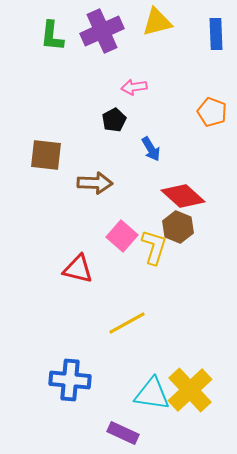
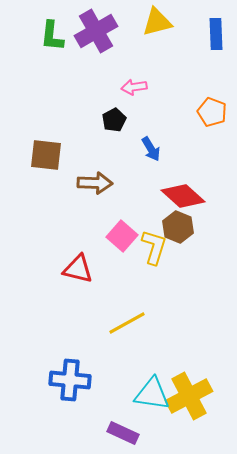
purple cross: moved 6 px left; rotated 6 degrees counterclockwise
yellow cross: moved 1 px left, 6 px down; rotated 15 degrees clockwise
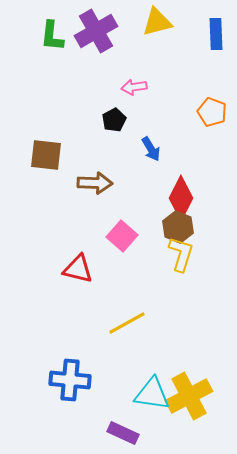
red diamond: moved 2 px left, 2 px down; rotated 75 degrees clockwise
yellow L-shape: moved 27 px right, 7 px down
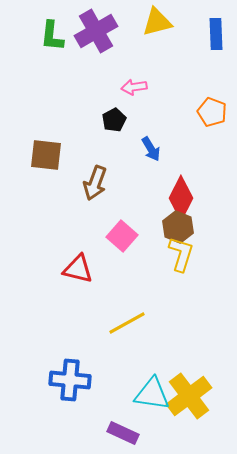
brown arrow: rotated 108 degrees clockwise
yellow cross: rotated 9 degrees counterclockwise
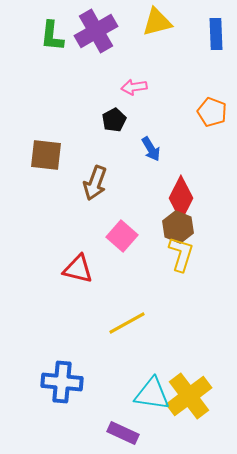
blue cross: moved 8 px left, 2 px down
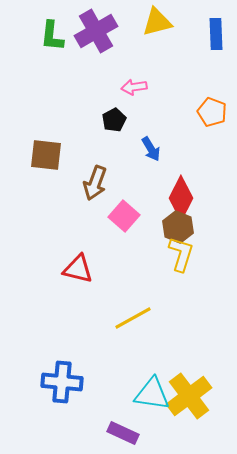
pink square: moved 2 px right, 20 px up
yellow line: moved 6 px right, 5 px up
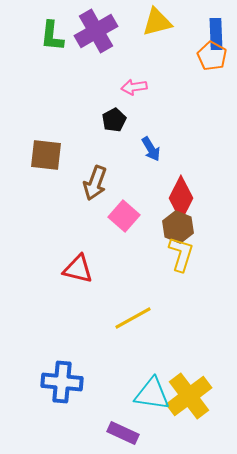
orange pentagon: moved 56 px up; rotated 8 degrees clockwise
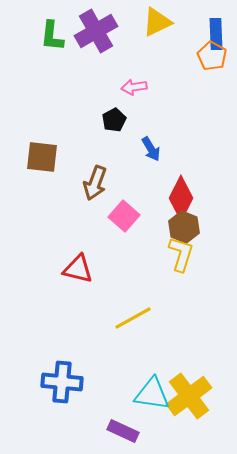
yellow triangle: rotated 12 degrees counterclockwise
brown square: moved 4 px left, 2 px down
brown hexagon: moved 6 px right
purple rectangle: moved 2 px up
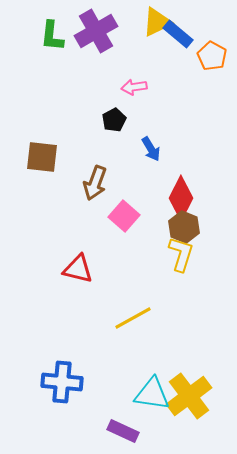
blue rectangle: moved 38 px left; rotated 48 degrees counterclockwise
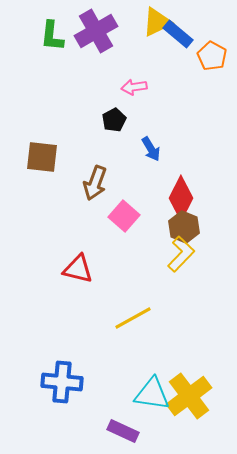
yellow L-shape: rotated 27 degrees clockwise
